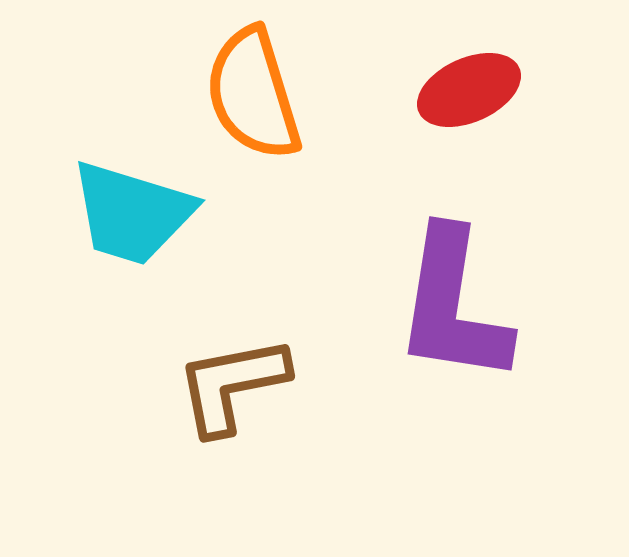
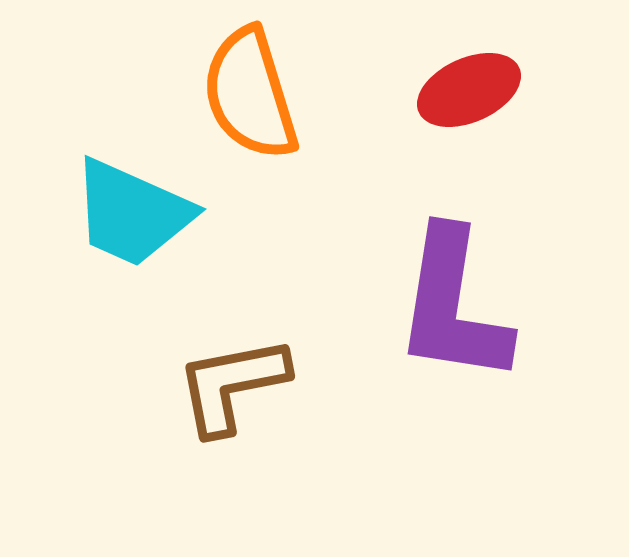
orange semicircle: moved 3 px left
cyan trapezoid: rotated 7 degrees clockwise
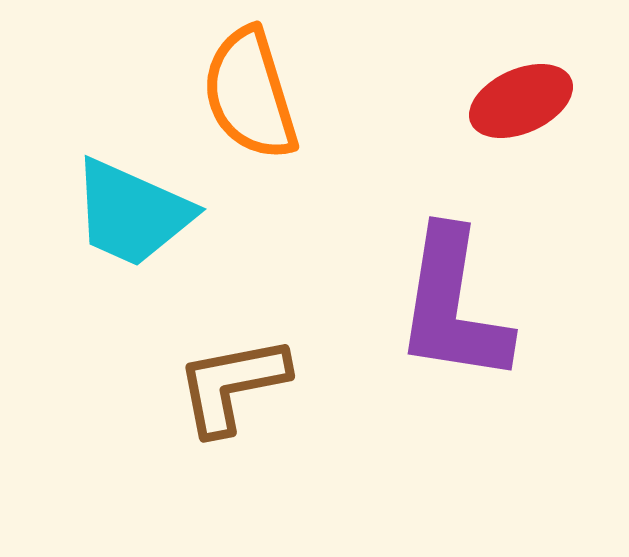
red ellipse: moved 52 px right, 11 px down
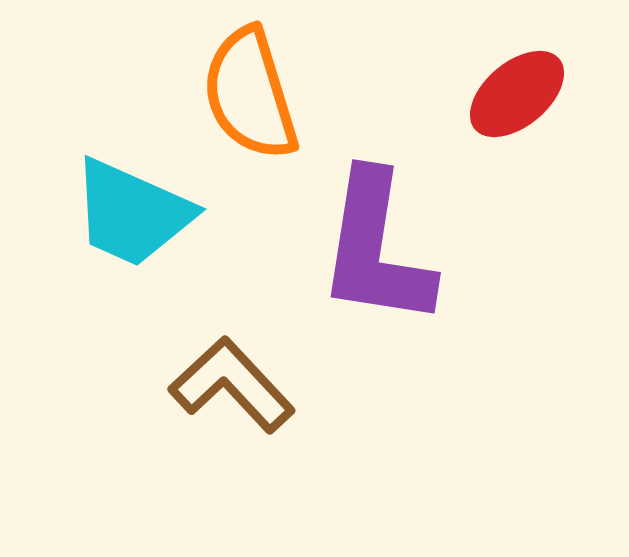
red ellipse: moved 4 px left, 7 px up; rotated 16 degrees counterclockwise
purple L-shape: moved 77 px left, 57 px up
brown L-shape: rotated 58 degrees clockwise
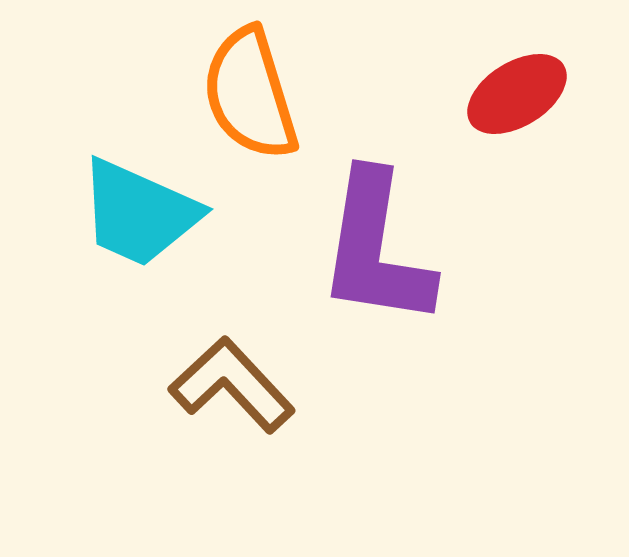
red ellipse: rotated 8 degrees clockwise
cyan trapezoid: moved 7 px right
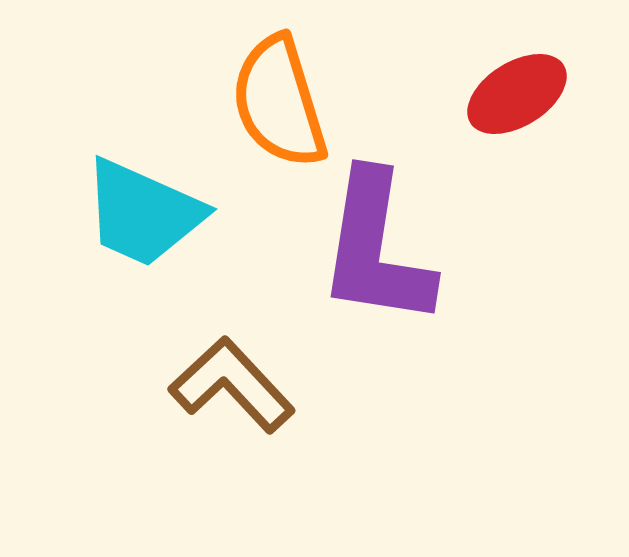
orange semicircle: moved 29 px right, 8 px down
cyan trapezoid: moved 4 px right
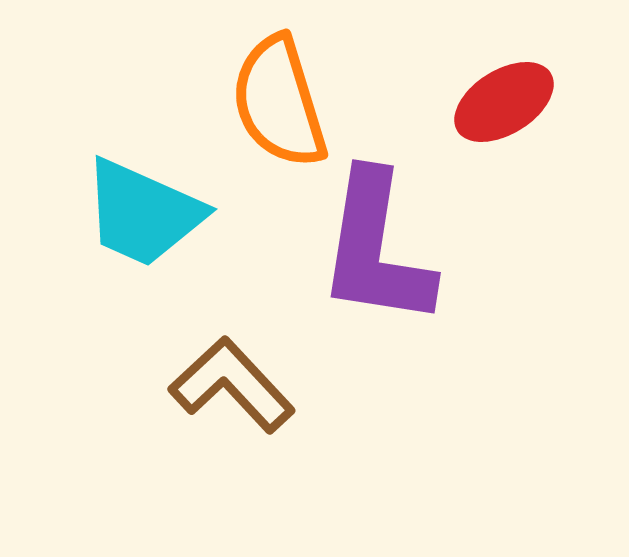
red ellipse: moved 13 px left, 8 px down
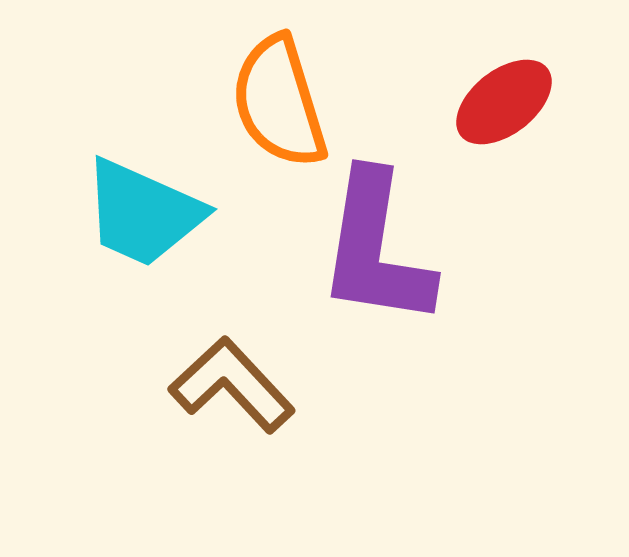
red ellipse: rotated 6 degrees counterclockwise
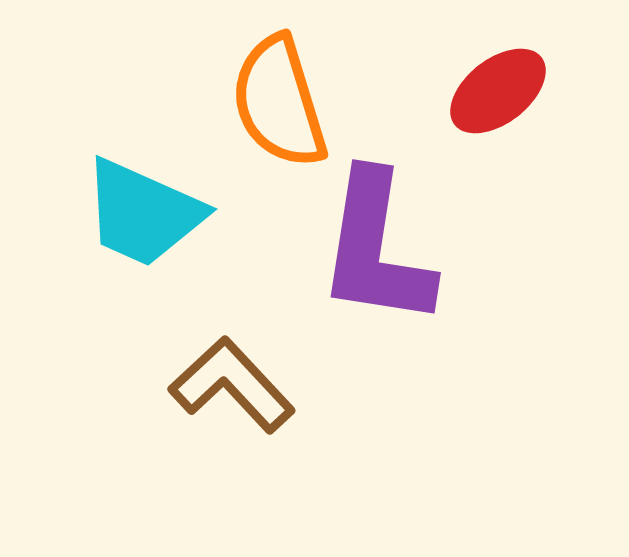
red ellipse: moved 6 px left, 11 px up
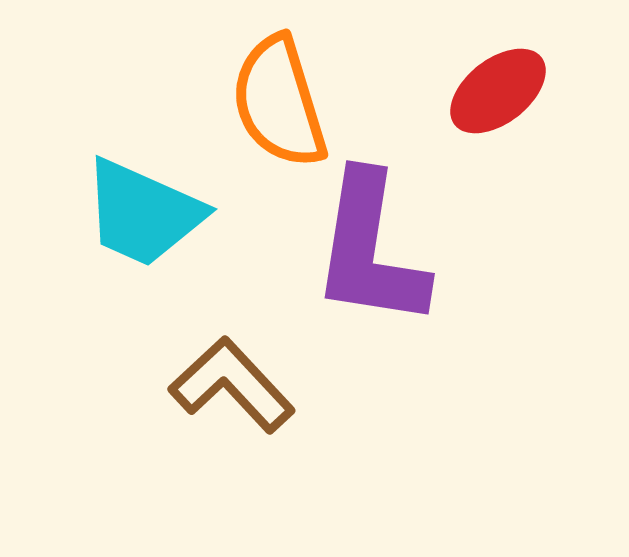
purple L-shape: moved 6 px left, 1 px down
